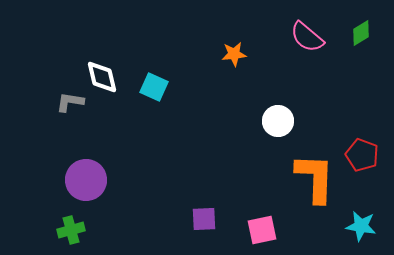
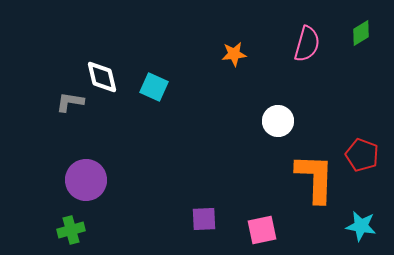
pink semicircle: moved 7 px down; rotated 114 degrees counterclockwise
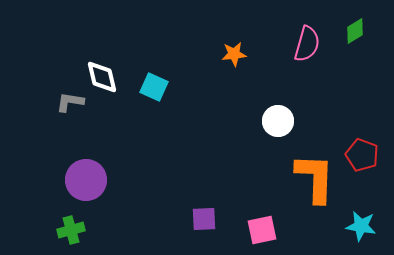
green diamond: moved 6 px left, 2 px up
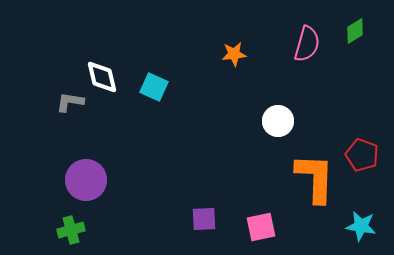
pink square: moved 1 px left, 3 px up
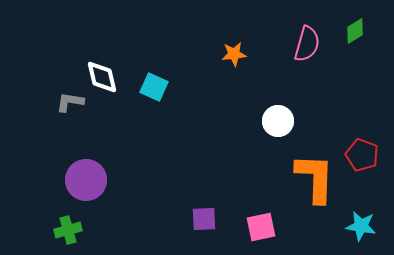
green cross: moved 3 px left
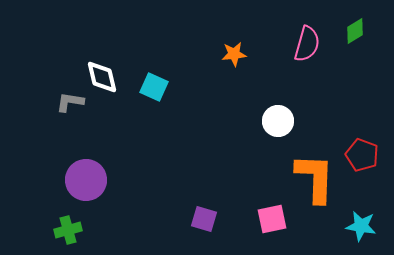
purple square: rotated 20 degrees clockwise
pink square: moved 11 px right, 8 px up
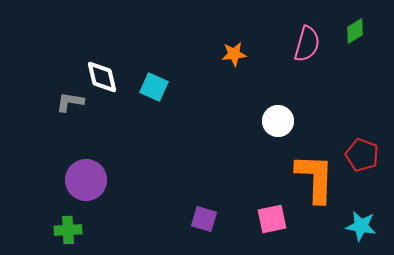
green cross: rotated 12 degrees clockwise
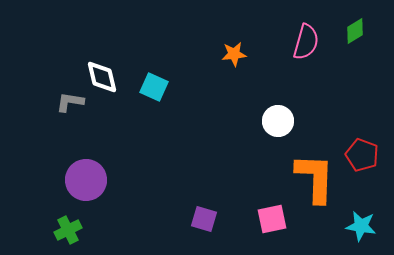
pink semicircle: moved 1 px left, 2 px up
green cross: rotated 24 degrees counterclockwise
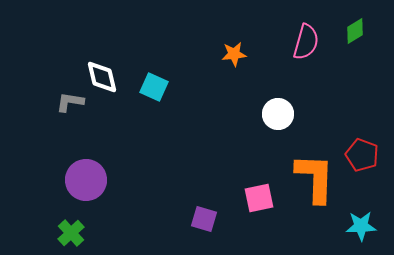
white circle: moved 7 px up
pink square: moved 13 px left, 21 px up
cyan star: rotated 12 degrees counterclockwise
green cross: moved 3 px right, 3 px down; rotated 16 degrees counterclockwise
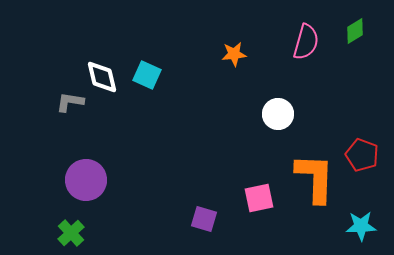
cyan square: moved 7 px left, 12 px up
